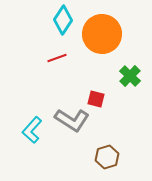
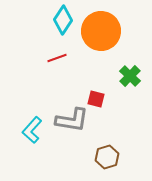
orange circle: moved 1 px left, 3 px up
gray L-shape: rotated 24 degrees counterclockwise
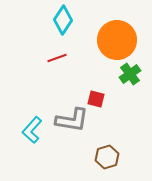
orange circle: moved 16 px right, 9 px down
green cross: moved 2 px up; rotated 10 degrees clockwise
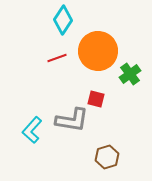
orange circle: moved 19 px left, 11 px down
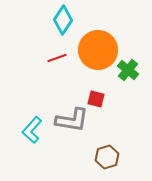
orange circle: moved 1 px up
green cross: moved 2 px left, 4 px up; rotated 15 degrees counterclockwise
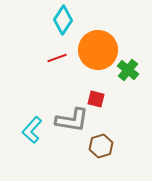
brown hexagon: moved 6 px left, 11 px up
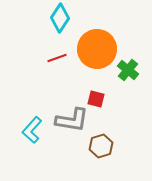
cyan diamond: moved 3 px left, 2 px up
orange circle: moved 1 px left, 1 px up
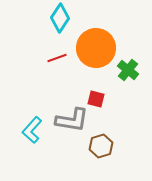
orange circle: moved 1 px left, 1 px up
